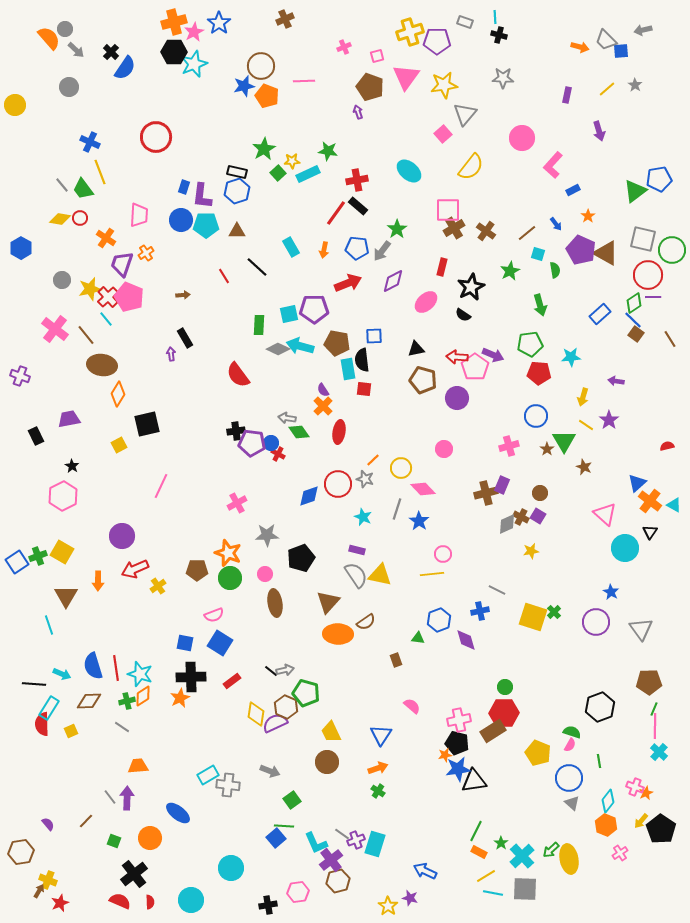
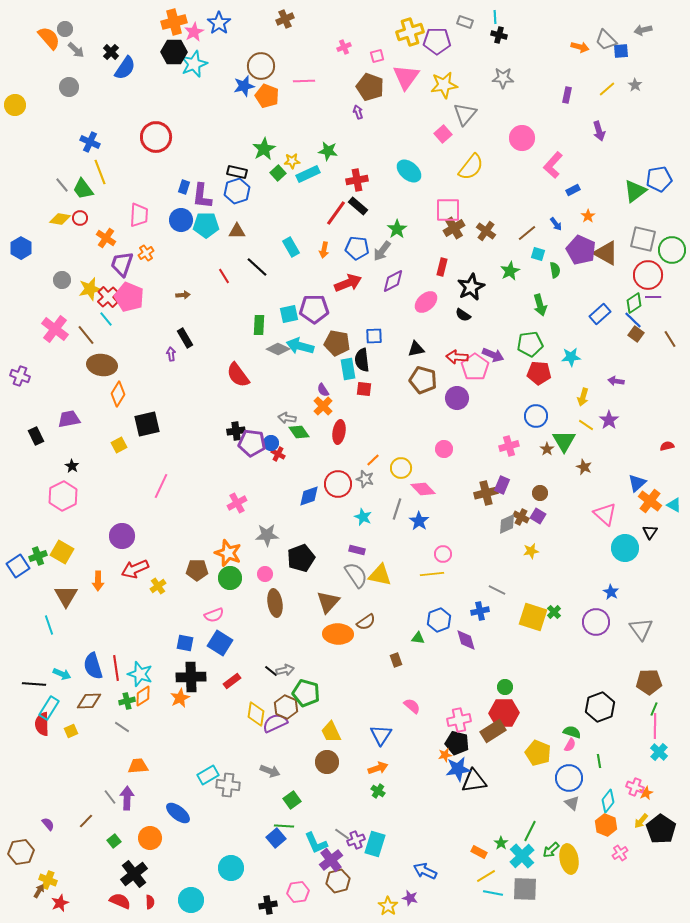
blue square at (17, 562): moved 1 px right, 4 px down
green line at (476, 831): moved 54 px right
green square at (114, 841): rotated 32 degrees clockwise
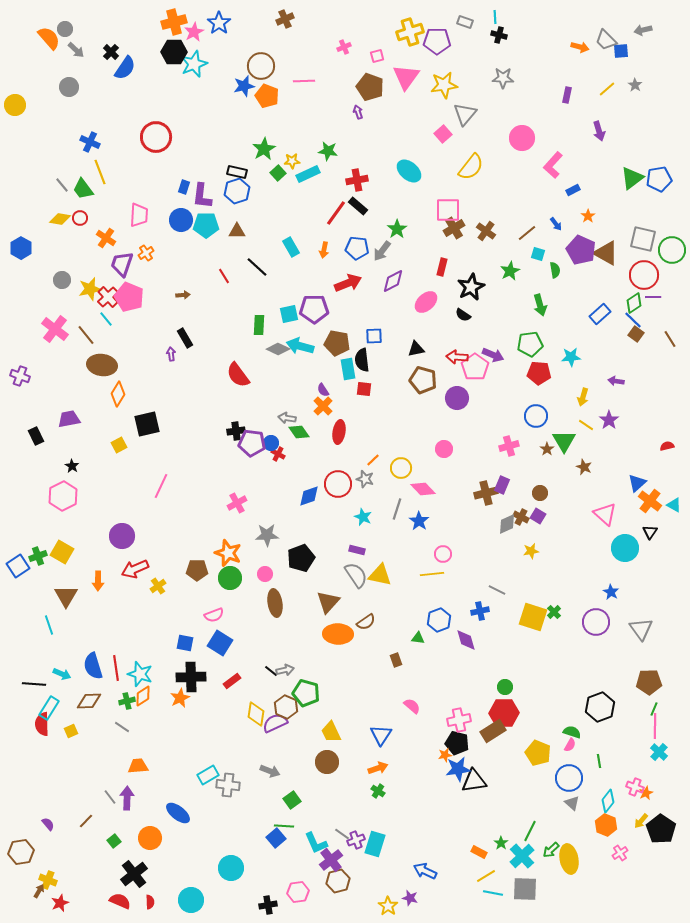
green triangle at (635, 191): moved 3 px left, 13 px up
red circle at (648, 275): moved 4 px left
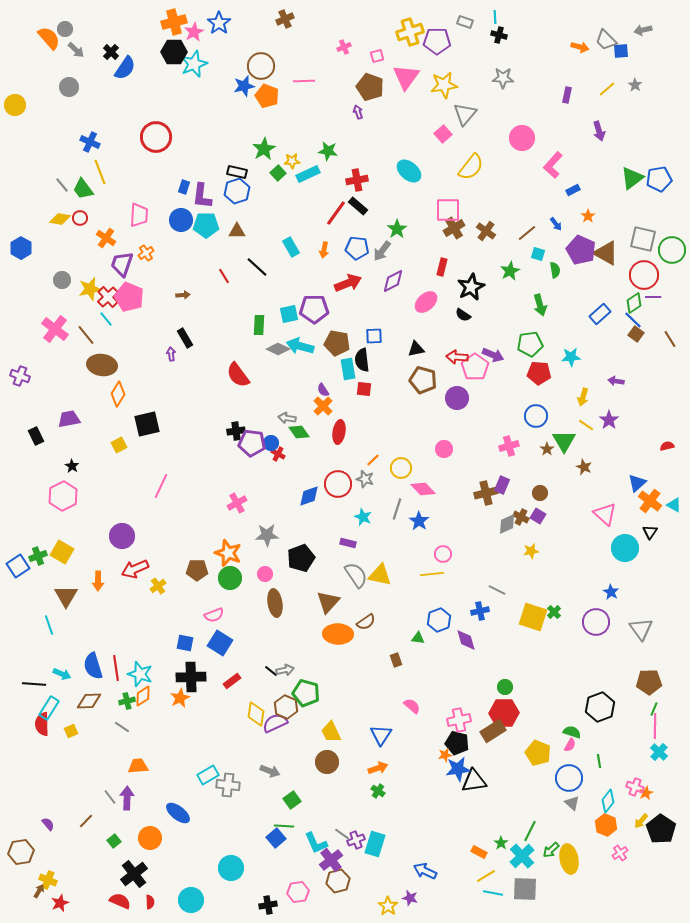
purple rectangle at (357, 550): moved 9 px left, 7 px up
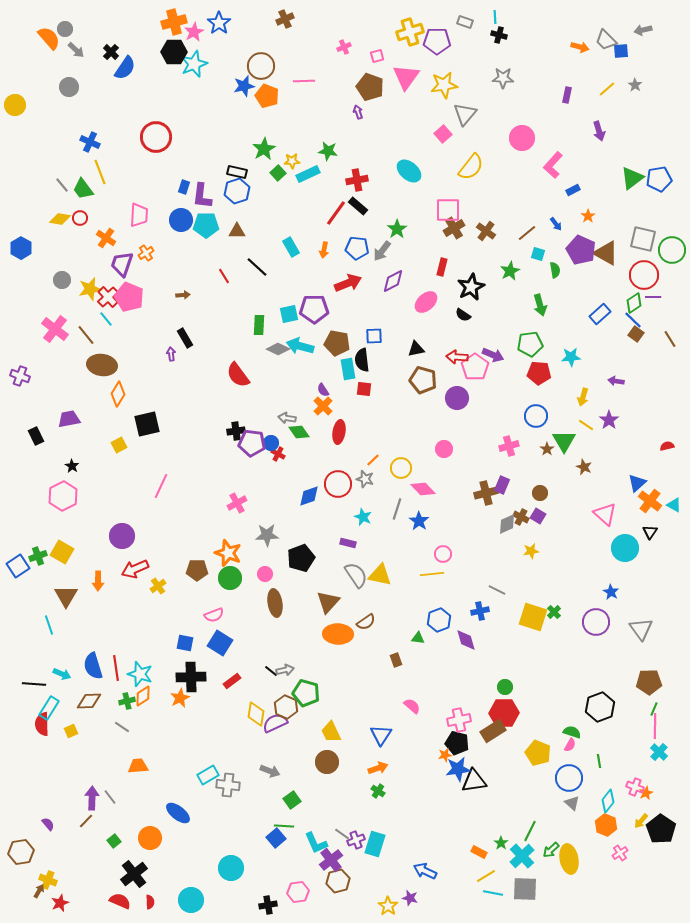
purple arrow at (127, 798): moved 35 px left
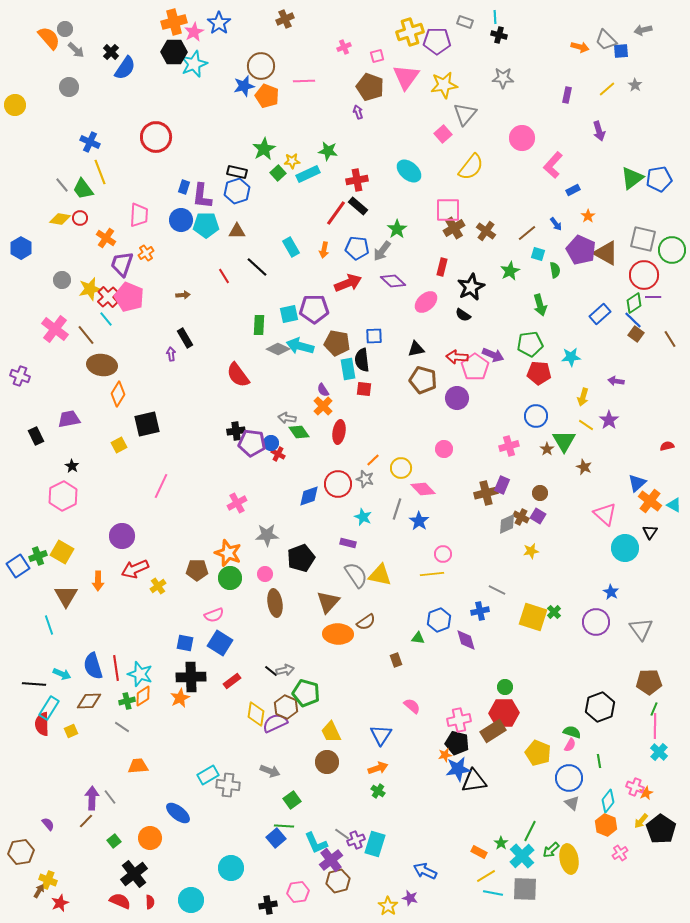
purple diamond at (393, 281): rotated 70 degrees clockwise
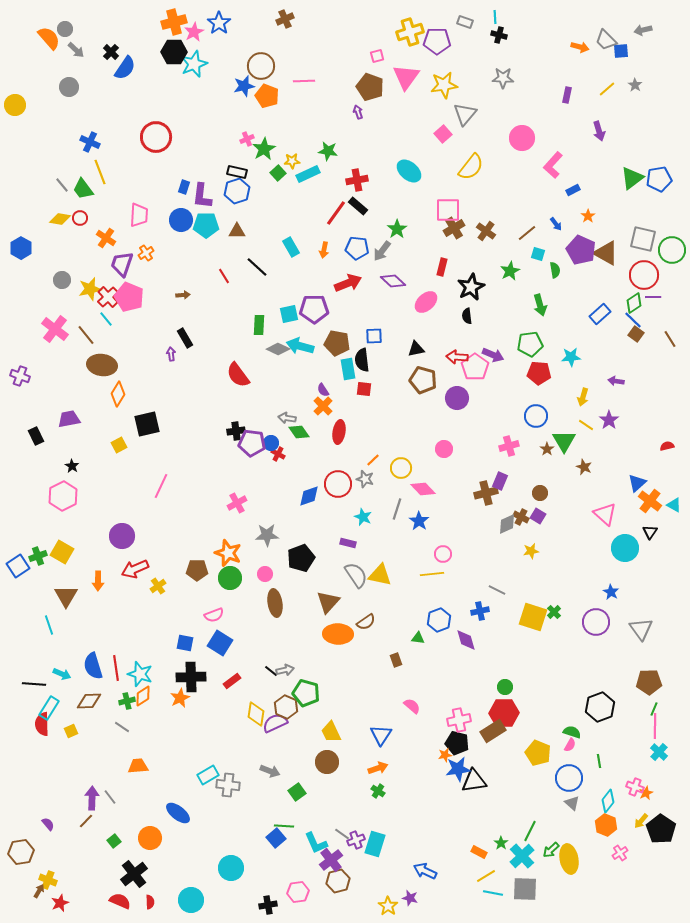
pink cross at (344, 47): moved 97 px left, 92 px down
black semicircle at (463, 315): moved 4 px right, 1 px down; rotated 49 degrees clockwise
purple rectangle at (502, 485): moved 2 px left, 4 px up
green square at (292, 800): moved 5 px right, 8 px up
